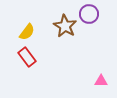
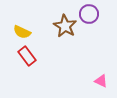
yellow semicircle: moved 5 px left; rotated 78 degrees clockwise
red rectangle: moved 1 px up
pink triangle: rotated 24 degrees clockwise
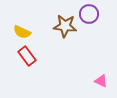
brown star: rotated 25 degrees counterclockwise
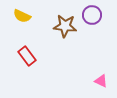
purple circle: moved 3 px right, 1 px down
yellow semicircle: moved 16 px up
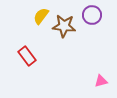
yellow semicircle: moved 19 px right; rotated 102 degrees clockwise
brown star: moved 1 px left
pink triangle: rotated 40 degrees counterclockwise
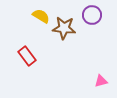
yellow semicircle: rotated 84 degrees clockwise
brown star: moved 2 px down
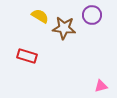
yellow semicircle: moved 1 px left
red rectangle: rotated 36 degrees counterclockwise
pink triangle: moved 5 px down
